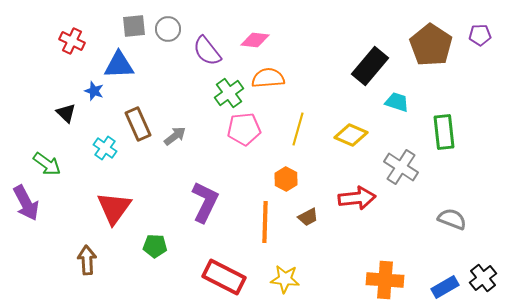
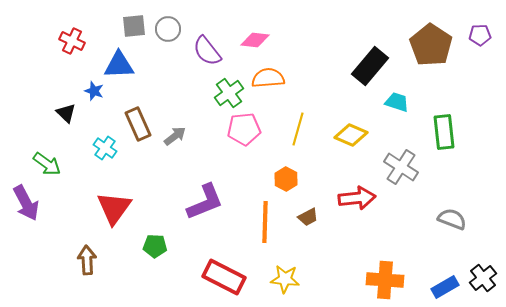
purple L-shape: rotated 42 degrees clockwise
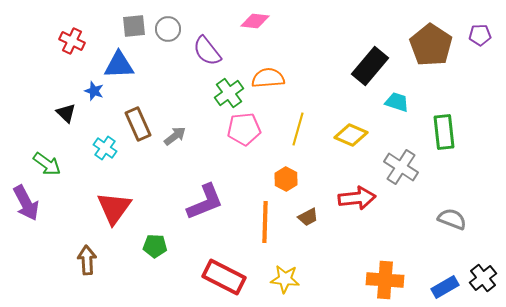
pink diamond: moved 19 px up
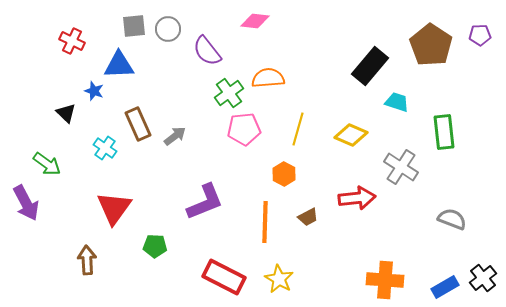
orange hexagon: moved 2 px left, 5 px up
yellow star: moved 6 px left; rotated 24 degrees clockwise
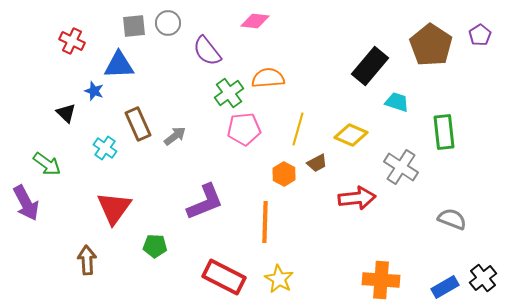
gray circle: moved 6 px up
purple pentagon: rotated 30 degrees counterclockwise
brown trapezoid: moved 9 px right, 54 px up
orange cross: moved 4 px left
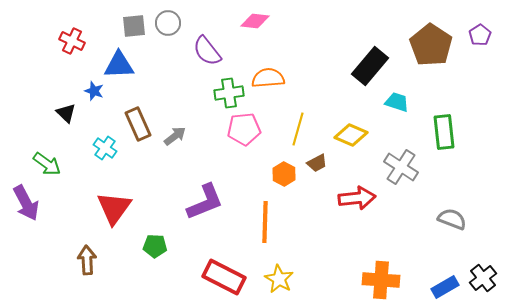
green cross: rotated 28 degrees clockwise
